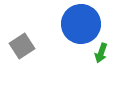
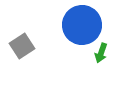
blue circle: moved 1 px right, 1 px down
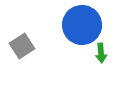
green arrow: rotated 24 degrees counterclockwise
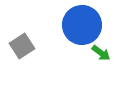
green arrow: rotated 48 degrees counterclockwise
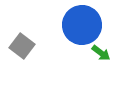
gray square: rotated 20 degrees counterclockwise
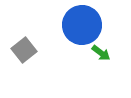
gray square: moved 2 px right, 4 px down; rotated 15 degrees clockwise
